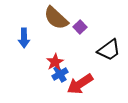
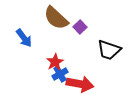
blue arrow: rotated 36 degrees counterclockwise
black trapezoid: rotated 55 degrees clockwise
red arrow: rotated 136 degrees counterclockwise
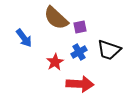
purple square: rotated 32 degrees clockwise
blue cross: moved 19 px right, 22 px up
red arrow: rotated 8 degrees counterclockwise
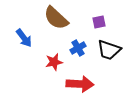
purple square: moved 19 px right, 5 px up
blue cross: moved 1 px left, 4 px up
red star: moved 1 px left; rotated 18 degrees clockwise
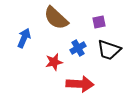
blue arrow: rotated 120 degrees counterclockwise
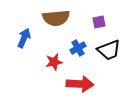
brown semicircle: rotated 48 degrees counterclockwise
black trapezoid: rotated 40 degrees counterclockwise
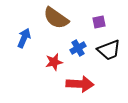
brown semicircle: rotated 40 degrees clockwise
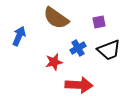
blue arrow: moved 5 px left, 2 px up
red arrow: moved 1 px left, 1 px down
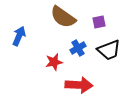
brown semicircle: moved 7 px right, 1 px up
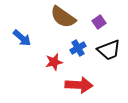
purple square: rotated 24 degrees counterclockwise
blue arrow: moved 3 px right, 2 px down; rotated 108 degrees clockwise
